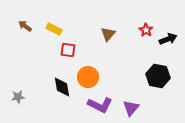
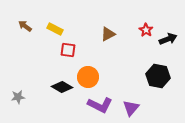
yellow rectangle: moved 1 px right
brown triangle: rotated 21 degrees clockwise
black diamond: rotated 50 degrees counterclockwise
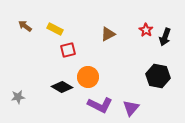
black arrow: moved 3 px left, 2 px up; rotated 132 degrees clockwise
red square: rotated 21 degrees counterclockwise
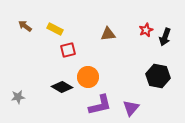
red star: rotated 16 degrees clockwise
brown triangle: rotated 21 degrees clockwise
purple L-shape: rotated 40 degrees counterclockwise
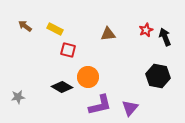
black arrow: rotated 138 degrees clockwise
red square: rotated 28 degrees clockwise
purple triangle: moved 1 px left
